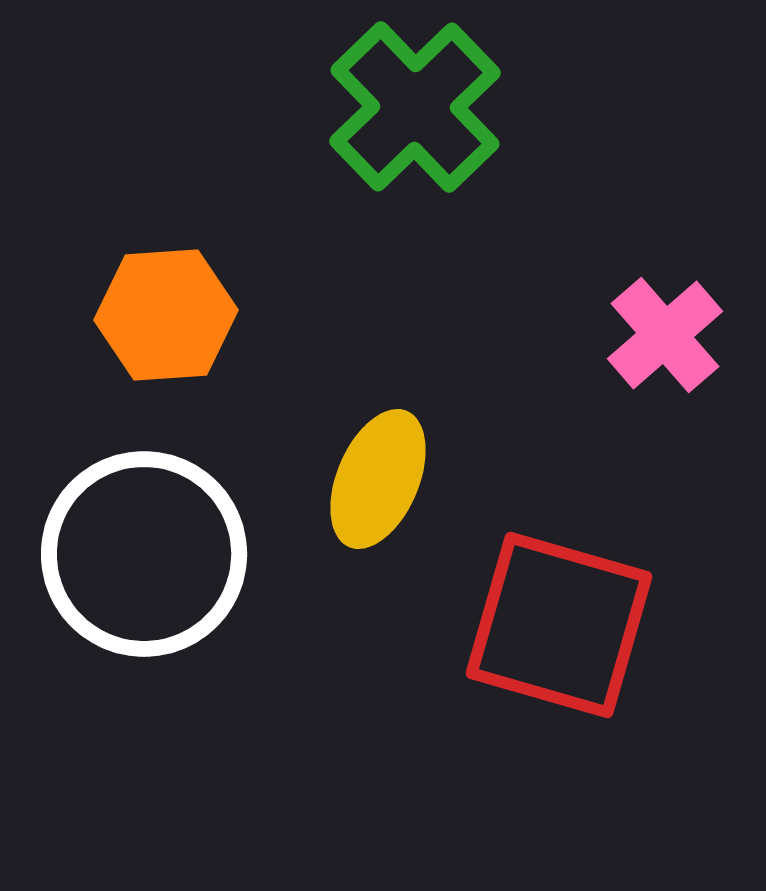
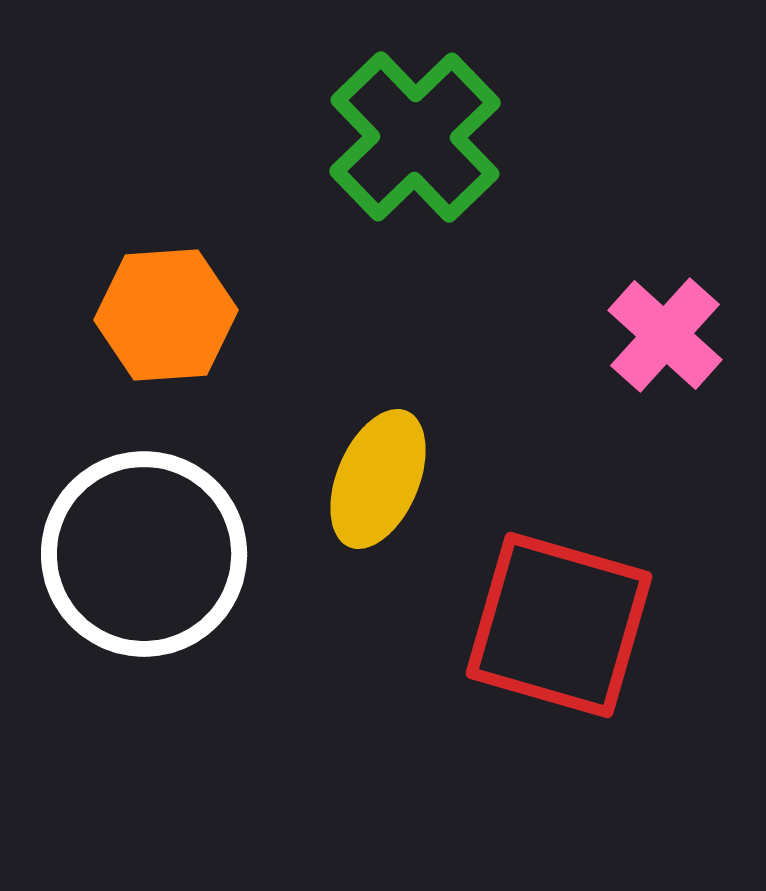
green cross: moved 30 px down
pink cross: rotated 7 degrees counterclockwise
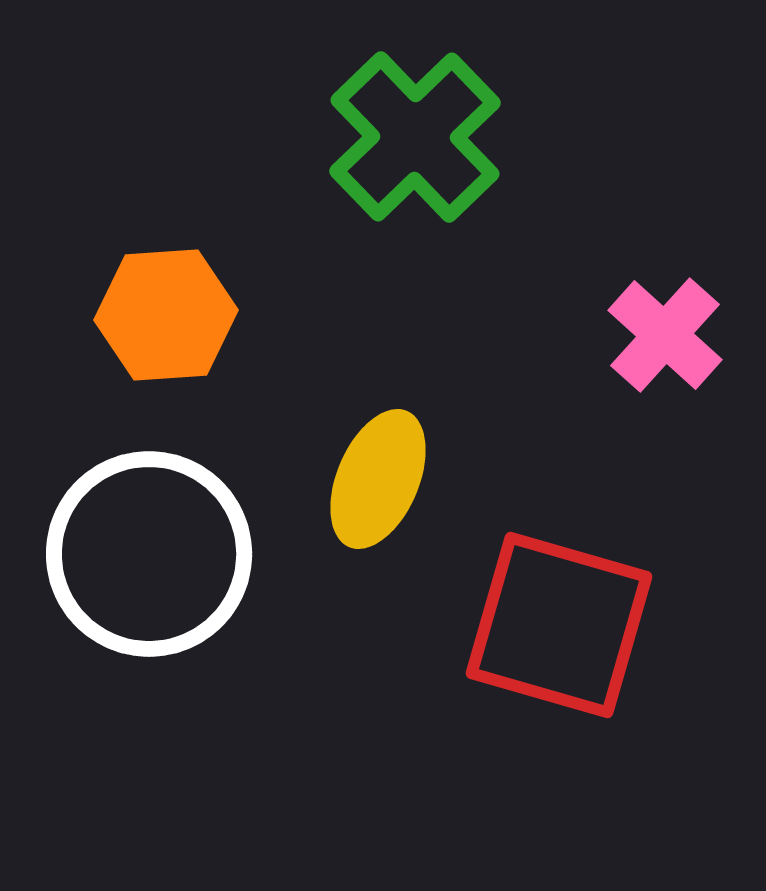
white circle: moved 5 px right
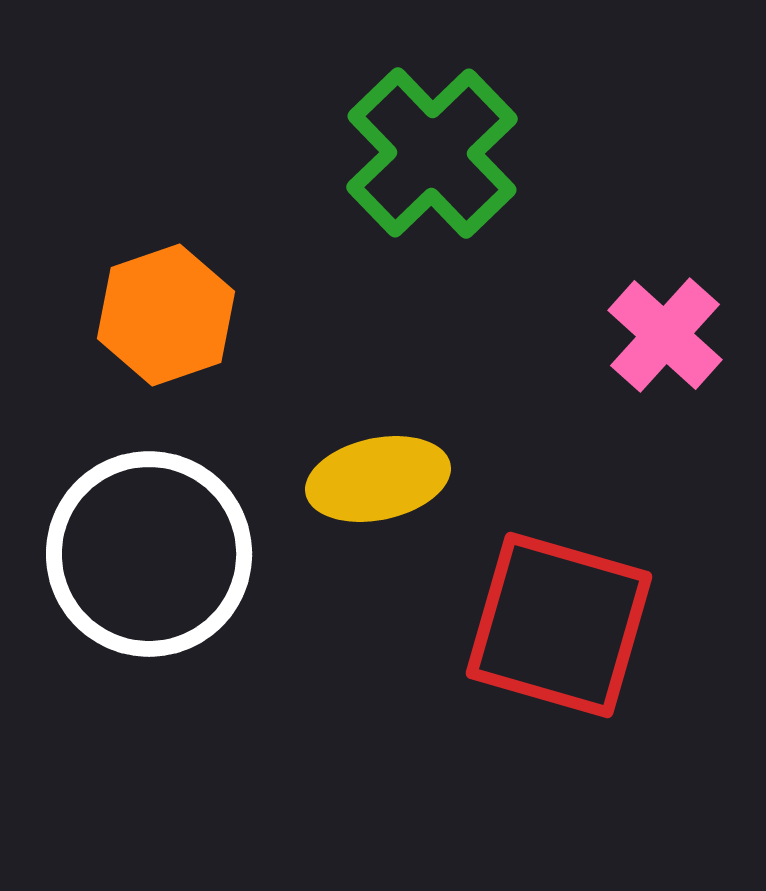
green cross: moved 17 px right, 16 px down
orange hexagon: rotated 15 degrees counterclockwise
yellow ellipse: rotated 55 degrees clockwise
